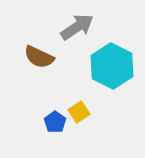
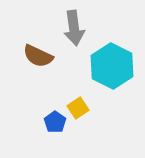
gray arrow: moved 3 px left, 1 px down; rotated 116 degrees clockwise
brown semicircle: moved 1 px left, 1 px up
yellow square: moved 1 px left, 4 px up
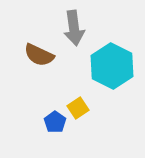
brown semicircle: moved 1 px right, 1 px up
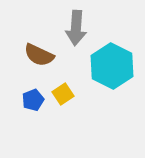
gray arrow: moved 2 px right; rotated 12 degrees clockwise
yellow square: moved 15 px left, 14 px up
blue pentagon: moved 22 px left, 22 px up; rotated 15 degrees clockwise
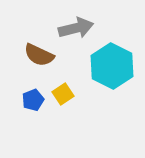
gray arrow: rotated 108 degrees counterclockwise
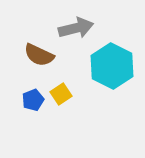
yellow square: moved 2 px left
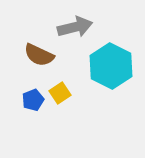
gray arrow: moved 1 px left, 1 px up
cyan hexagon: moved 1 px left
yellow square: moved 1 px left, 1 px up
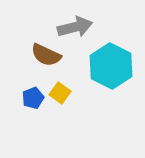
brown semicircle: moved 7 px right
yellow square: rotated 20 degrees counterclockwise
blue pentagon: moved 2 px up
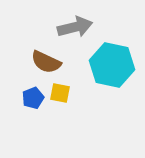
brown semicircle: moved 7 px down
cyan hexagon: moved 1 px right, 1 px up; rotated 15 degrees counterclockwise
yellow square: rotated 25 degrees counterclockwise
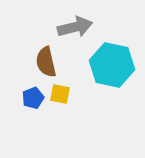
brown semicircle: rotated 52 degrees clockwise
yellow square: moved 1 px down
